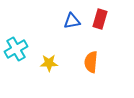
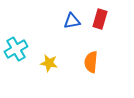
yellow star: rotated 12 degrees clockwise
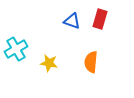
blue triangle: rotated 30 degrees clockwise
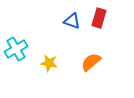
red rectangle: moved 1 px left, 1 px up
orange semicircle: rotated 45 degrees clockwise
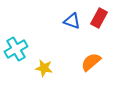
red rectangle: rotated 12 degrees clockwise
yellow star: moved 5 px left, 5 px down
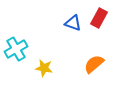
blue triangle: moved 1 px right, 2 px down
orange semicircle: moved 3 px right, 2 px down
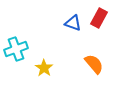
cyan cross: rotated 10 degrees clockwise
orange semicircle: rotated 90 degrees clockwise
yellow star: rotated 24 degrees clockwise
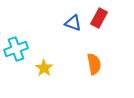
orange semicircle: rotated 30 degrees clockwise
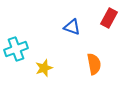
red rectangle: moved 10 px right
blue triangle: moved 1 px left, 4 px down
yellow star: rotated 18 degrees clockwise
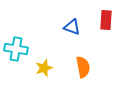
red rectangle: moved 3 px left, 2 px down; rotated 24 degrees counterclockwise
cyan cross: rotated 30 degrees clockwise
orange semicircle: moved 11 px left, 3 px down
